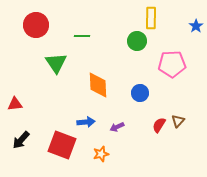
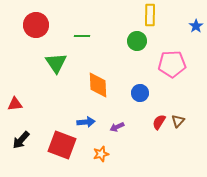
yellow rectangle: moved 1 px left, 3 px up
red semicircle: moved 3 px up
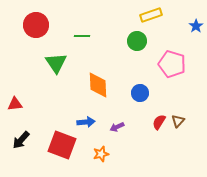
yellow rectangle: moved 1 px right; rotated 70 degrees clockwise
pink pentagon: rotated 20 degrees clockwise
